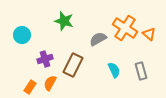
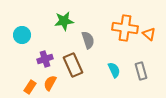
green star: rotated 24 degrees counterclockwise
orange cross: rotated 25 degrees counterclockwise
gray semicircle: moved 10 px left, 1 px down; rotated 102 degrees clockwise
brown rectangle: rotated 50 degrees counterclockwise
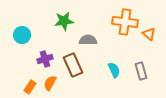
orange cross: moved 6 px up
gray semicircle: rotated 72 degrees counterclockwise
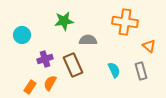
orange triangle: moved 12 px down
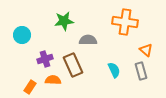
orange triangle: moved 3 px left, 4 px down
orange semicircle: moved 3 px right, 3 px up; rotated 63 degrees clockwise
